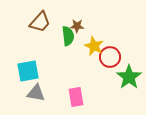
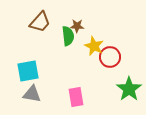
green star: moved 12 px down
gray triangle: moved 4 px left, 1 px down
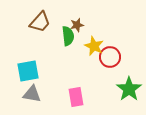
brown star: moved 1 px up; rotated 16 degrees counterclockwise
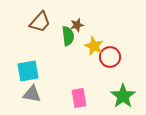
green star: moved 6 px left, 7 px down
pink rectangle: moved 3 px right, 1 px down
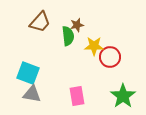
yellow star: rotated 24 degrees counterclockwise
cyan square: moved 2 px down; rotated 30 degrees clockwise
pink rectangle: moved 2 px left, 2 px up
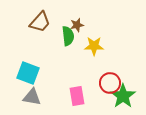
red circle: moved 26 px down
gray triangle: moved 3 px down
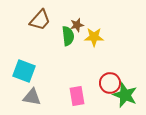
brown trapezoid: moved 2 px up
yellow star: moved 9 px up
cyan square: moved 4 px left, 2 px up
green star: moved 2 px right, 1 px up; rotated 15 degrees counterclockwise
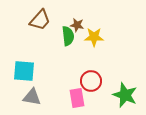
brown star: rotated 24 degrees clockwise
cyan square: rotated 15 degrees counterclockwise
red circle: moved 19 px left, 2 px up
pink rectangle: moved 2 px down
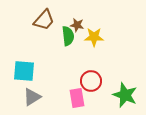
brown trapezoid: moved 4 px right
gray triangle: rotated 42 degrees counterclockwise
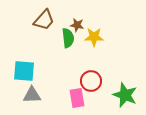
green semicircle: moved 2 px down
gray triangle: moved 2 px up; rotated 30 degrees clockwise
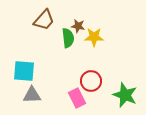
brown star: moved 1 px right, 1 px down
pink rectangle: rotated 18 degrees counterclockwise
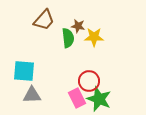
red circle: moved 2 px left
green star: moved 26 px left, 4 px down
